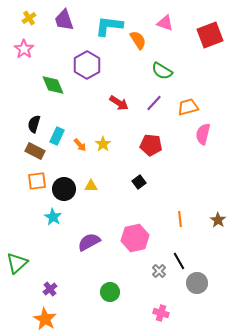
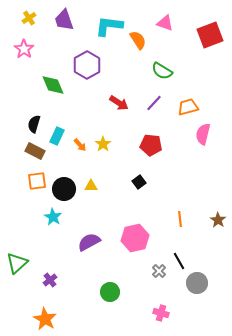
purple cross: moved 9 px up
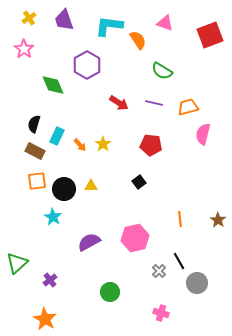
purple line: rotated 60 degrees clockwise
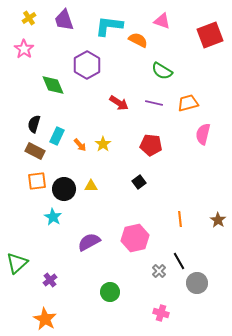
pink triangle: moved 3 px left, 2 px up
orange semicircle: rotated 30 degrees counterclockwise
orange trapezoid: moved 4 px up
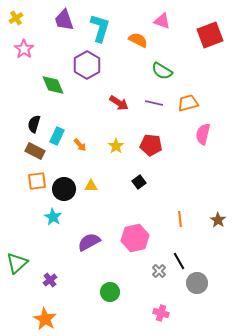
yellow cross: moved 13 px left
cyan L-shape: moved 9 px left, 2 px down; rotated 100 degrees clockwise
yellow star: moved 13 px right, 2 px down
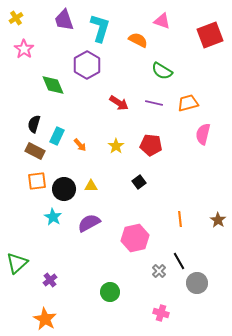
purple semicircle: moved 19 px up
